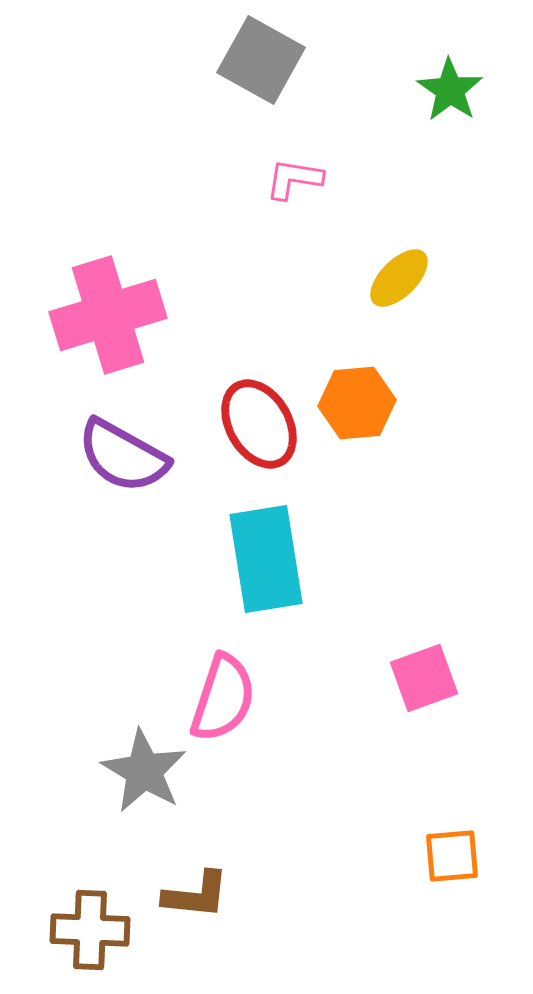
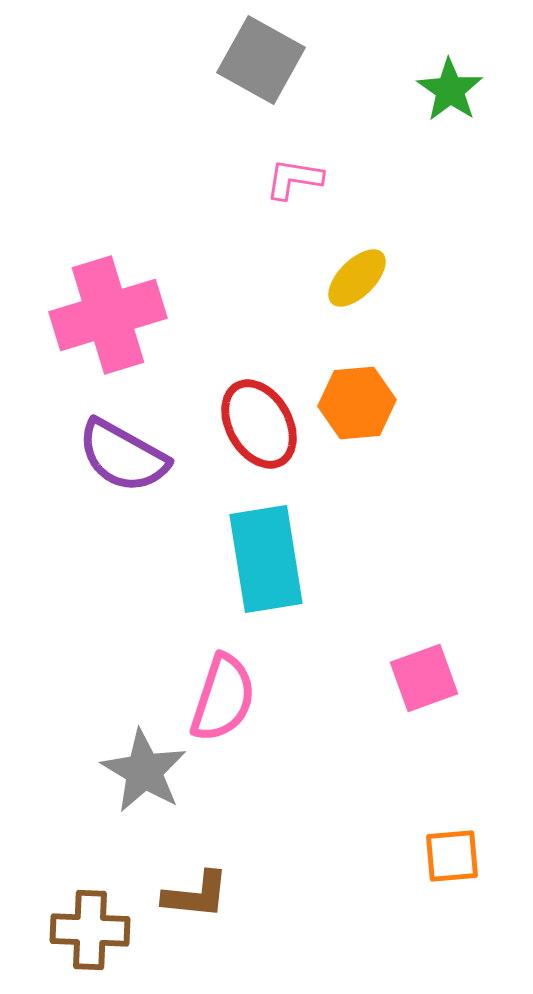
yellow ellipse: moved 42 px left
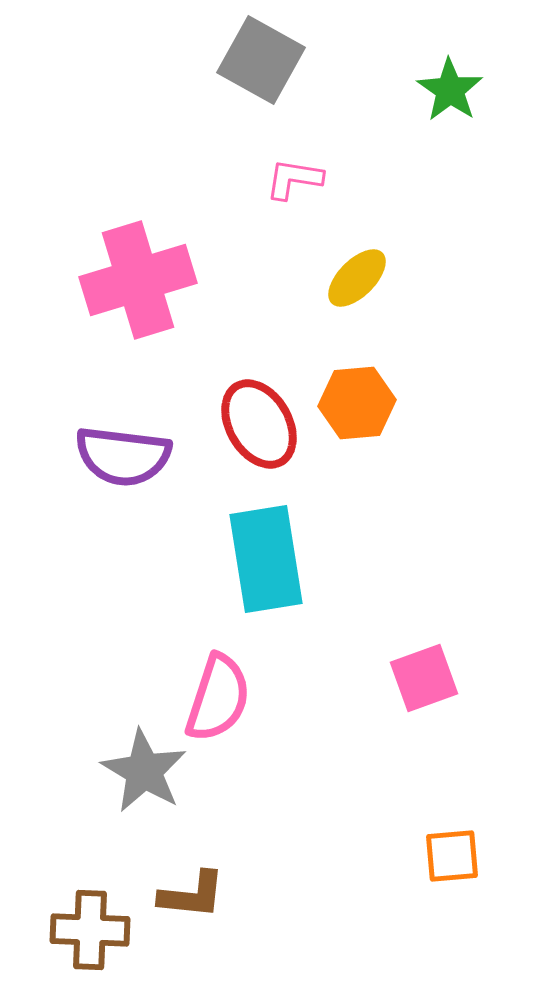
pink cross: moved 30 px right, 35 px up
purple semicircle: rotated 22 degrees counterclockwise
pink semicircle: moved 5 px left
brown L-shape: moved 4 px left
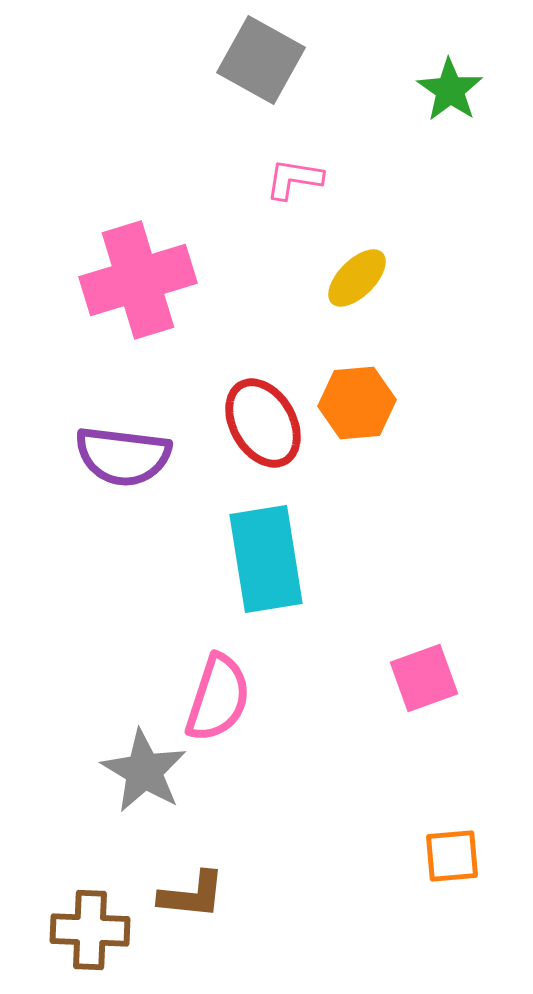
red ellipse: moved 4 px right, 1 px up
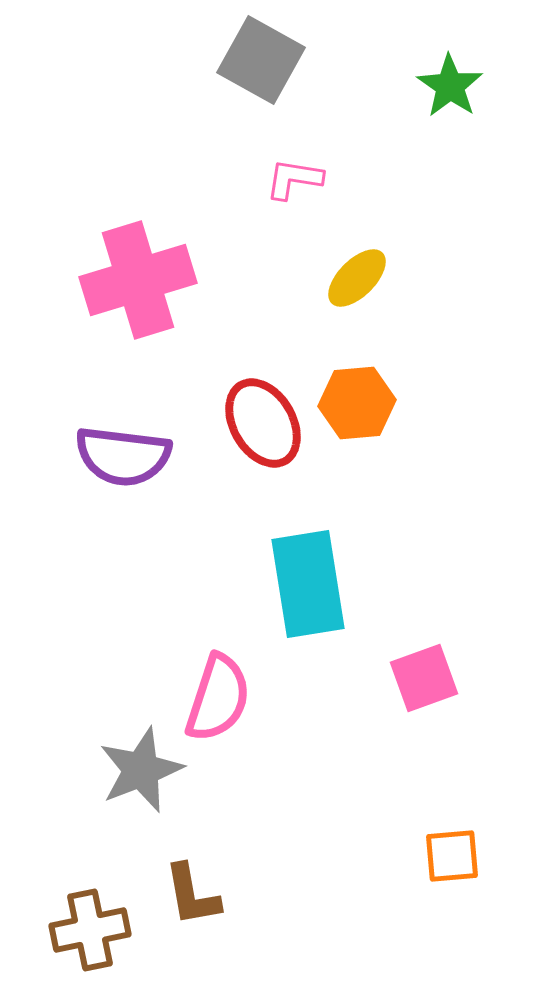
green star: moved 4 px up
cyan rectangle: moved 42 px right, 25 px down
gray star: moved 3 px left, 1 px up; rotated 20 degrees clockwise
brown L-shape: rotated 74 degrees clockwise
brown cross: rotated 14 degrees counterclockwise
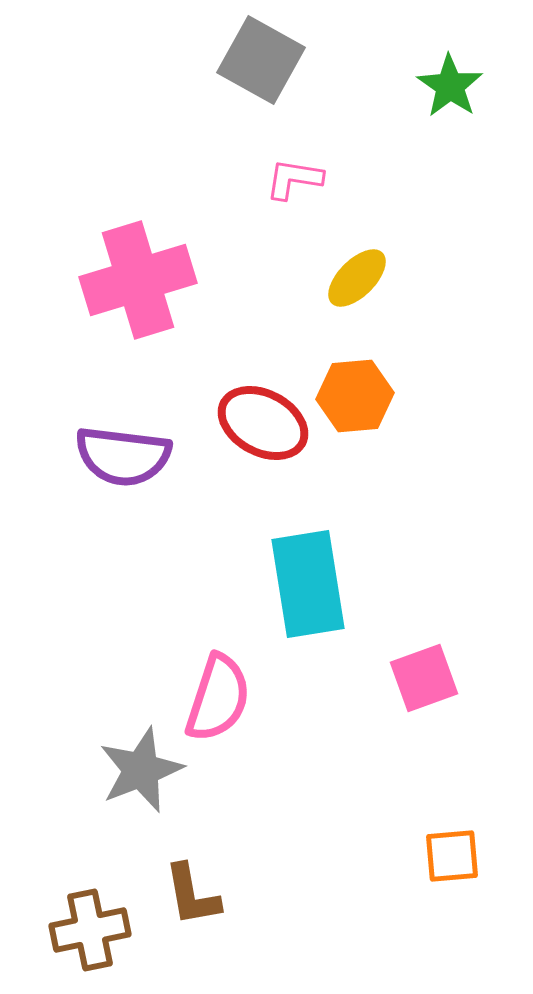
orange hexagon: moved 2 px left, 7 px up
red ellipse: rotated 32 degrees counterclockwise
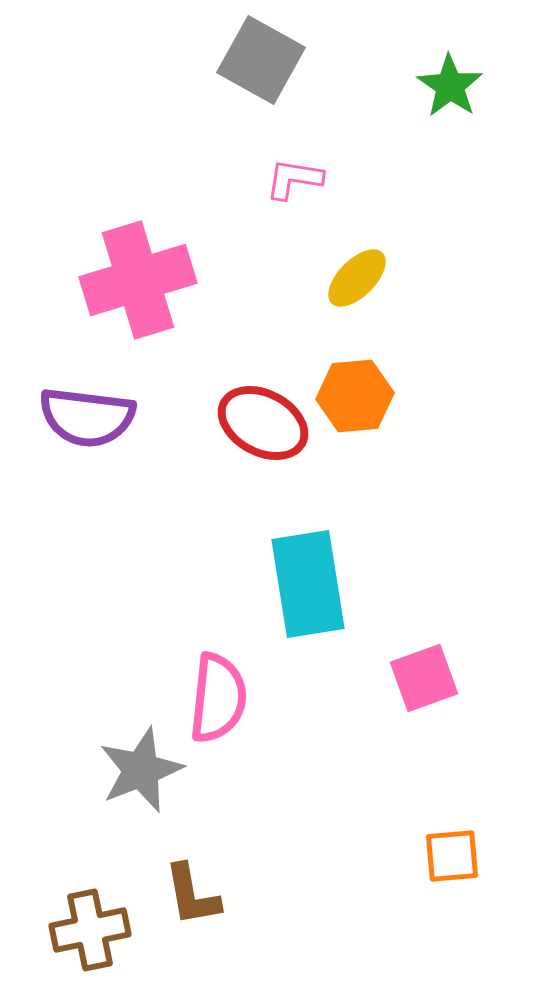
purple semicircle: moved 36 px left, 39 px up
pink semicircle: rotated 12 degrees counterclockwise
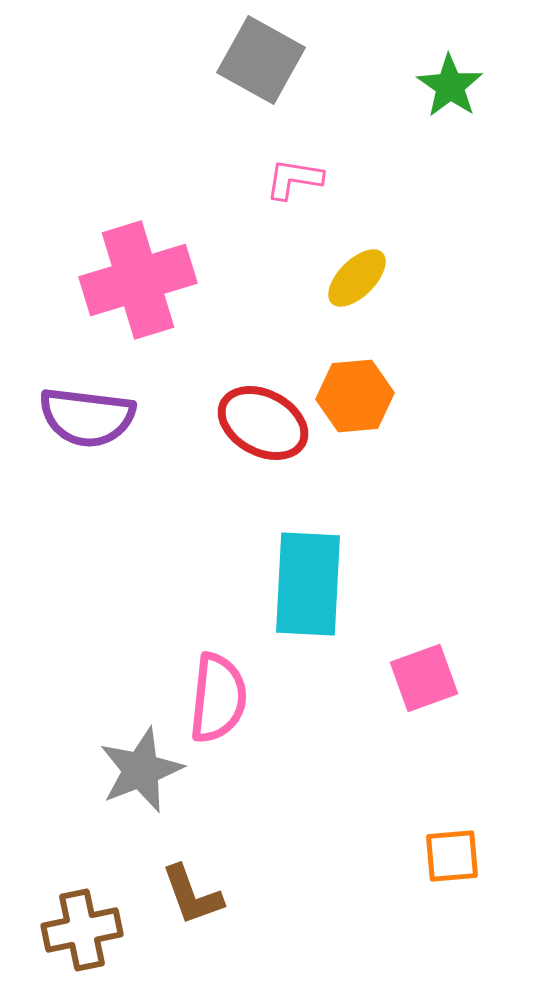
cyan rectangle: rotated 12 degrees clockwise
brown L-shape: rotated 10 degrees counterclockwise
brown cross: moved 8 px left
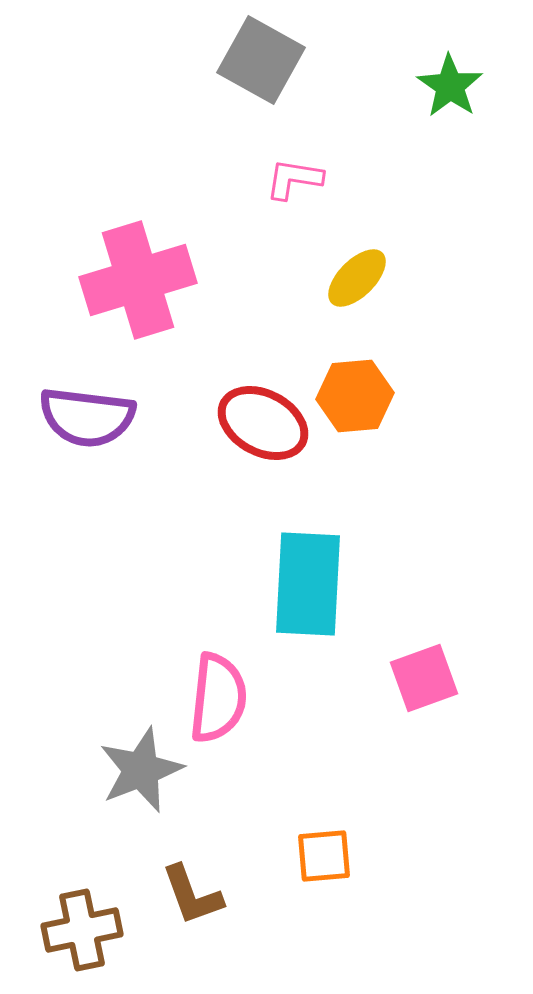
orange square: moved 128 px left
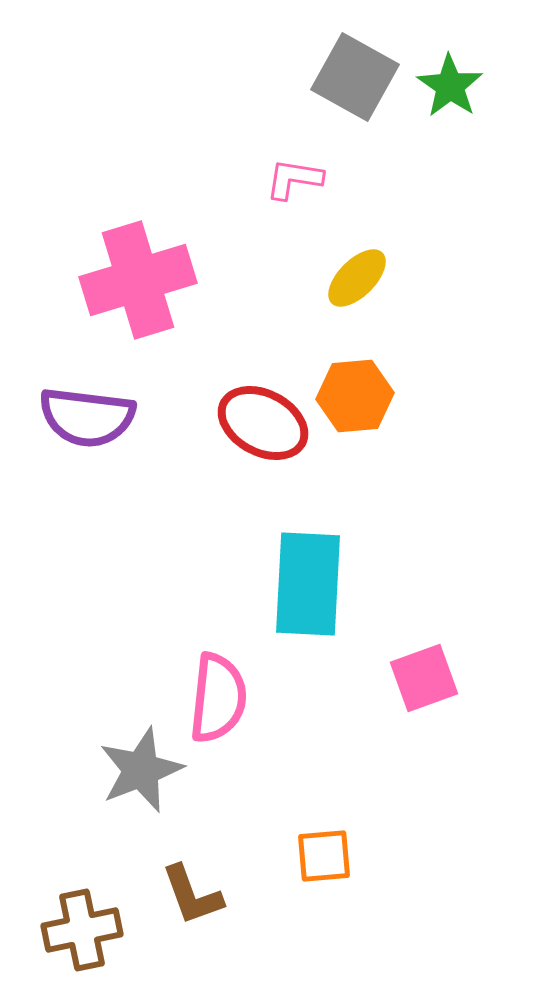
gray square: moved 94 px right, 17 px down
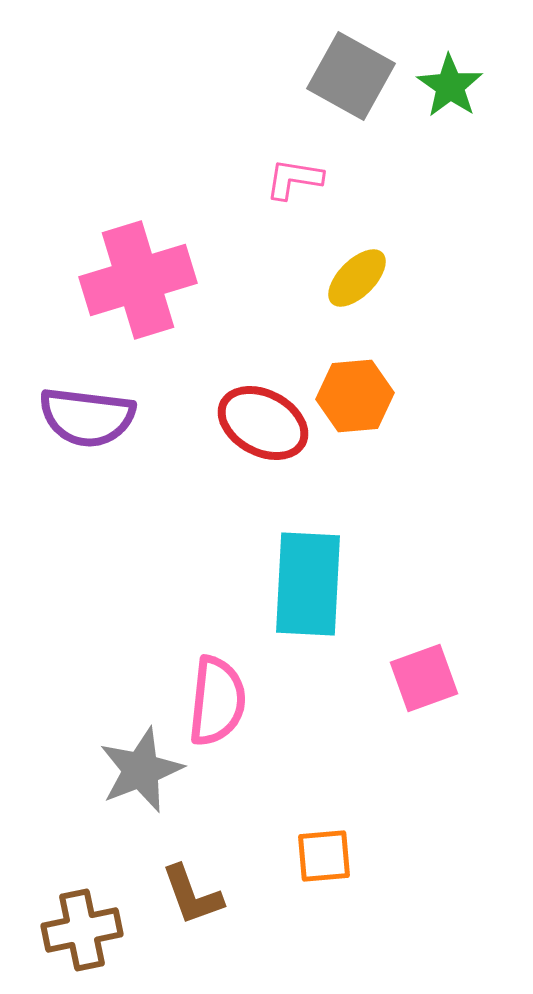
gray square: moved 4 px left, 1 px up
pink semicircle: moved 1 px left, 3 px down
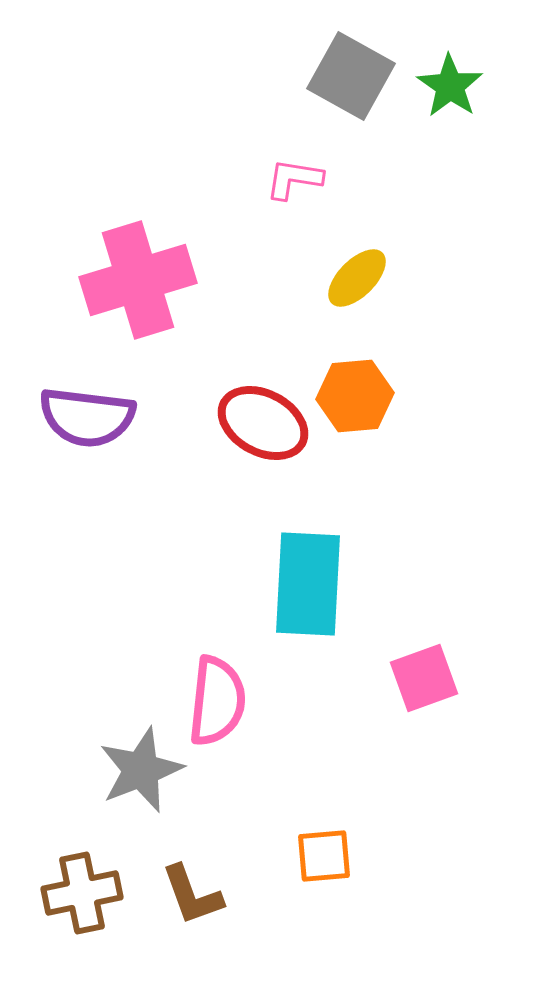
brown cross: moved 37 px up
